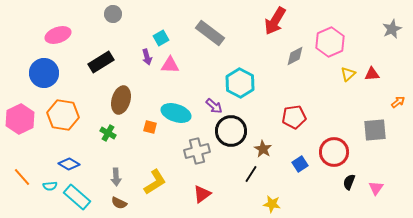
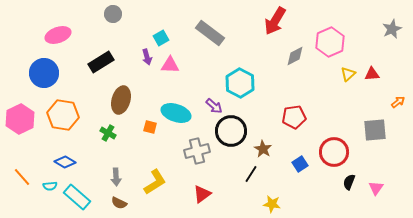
blue diamond at (69, 164): moved 4 px left, 2 px up
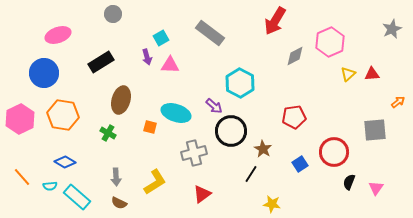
gray cross at (197, 151): moved 3 px left, 2 px down
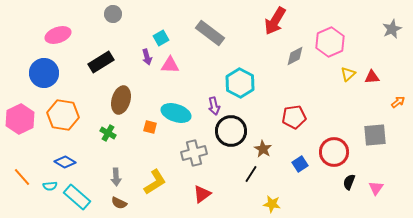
red triangle at (372, 74): moved 3 px down
purple arrow at (214, 106): rotated 36 degrees clockwise
gray square at (375, 130): moved 5 px down
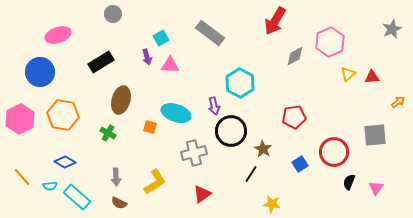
blue circle at (44, 73): moved 4 px left, 1 px up
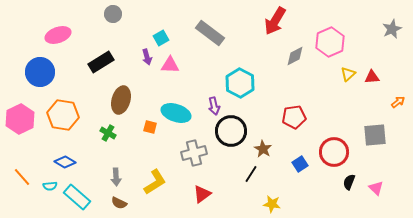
pink triangle at (376, 188): rotated 21 degrees counterclockwise
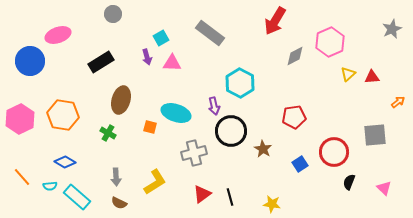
pink triangle at (170, 65): moved 2 px right, 2 px up
blue circle at (40, 72): moved 10 px left, 11 px up
black line at (251, 174): moved 21 px left, 23 px down; rotated 48 degrees counterclockwise
pink triangle at (376, 188): moved 8 px right
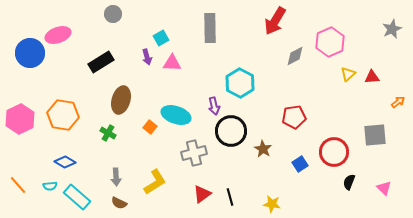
gray rectangle at (210, 33): moved 5 px up; rotated 52 degrees clockwise
blue circle at (30, 61): moved 8 px up
cyan ellipse at (176, 113): moved 2 px down
orange square at (150, 127): rotated 24 degrees clockwise
orange line at (22, 177): moved 4 px left, 8 px down
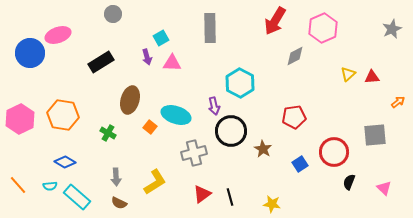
pink hexagon at (330, 42): moved 7 px left, 14 px up
brown ellipse at (121, 100): moved 9 px right
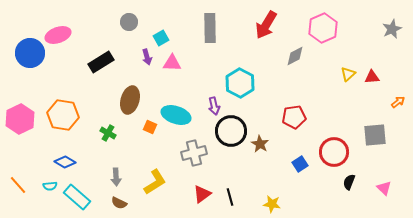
gray circle at (113, 14): moved 16 px right, 8 px down
red arrow at (275, 21): moved 9 px left, 4 px down
orange square at (150, 127): rotated 16 degrees counterclockwise
brown star at (263, 149): moved 3 px left, 5 px up
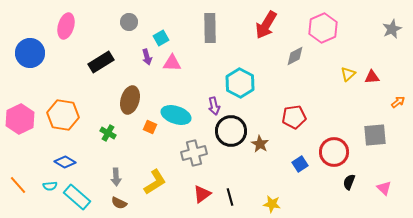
pink ellipse at (58, 35): moved 8 px right, 9 px up; rotated 55 degrees counterclockwise
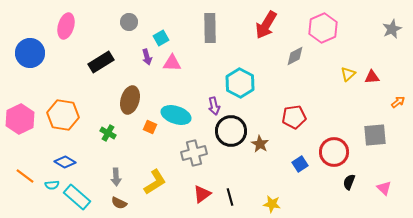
orange line at (18, 185): moved 7 px right, 9 px up; rotated 12 degrees counterclockwise
cyan semicircle at (50, 186): moved 2 px right, 1 px up
